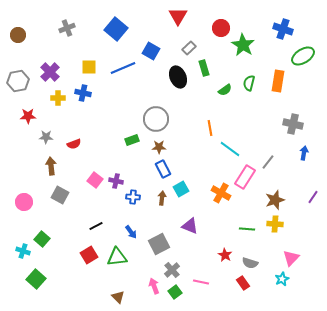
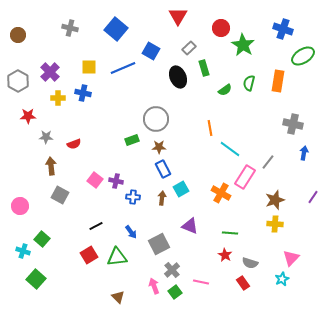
gray cross at (67, 28): moved 3 px right; rotated 35 degrees clockwise
gray hexagon at (18, 81): rotated 20 degrees counterclockwise
pink circle at (24, 202): moved 4 px left, 4 px down
green line at (247, 229): moved 17 px left, 4 px down
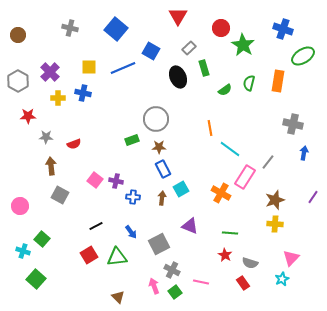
gray cross at (172, 270): rotated 21 degrees counterclockwise
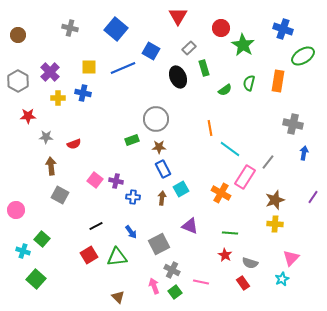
pink circle at (20, 206): moved 4 px left, 4 px down
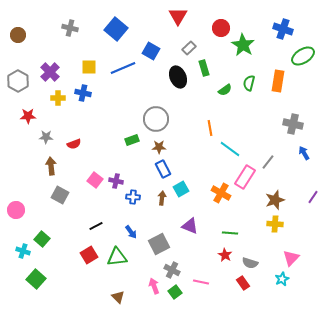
blue arrow at (304, 153): rotated 40 degrees counterclockwise
